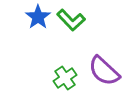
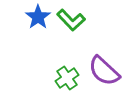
green cross: moved 2 px right
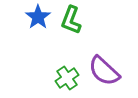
green L-shape: rotated 64 degrees clockwise
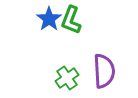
blue star: moved 11 px right, 2 px down
purple semicircle: rotated 136 degrees counterclockwise
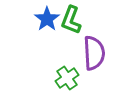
blue star: moved 2 px left
purple semicircle: moved 10 px left, 18 px up
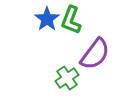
purple semicircle: moved 1 px right, 1 px down; rotated 40 degrees clockwise
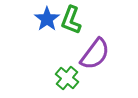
green cross: rotated 15 degrees counterclockwise
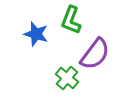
blue star: moved 11 px left, 15 px down; rotated 20 degrees counterclockwise
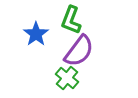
blue star: rotated 20 degrees clockwise
purple semicircle: moved 16 px left, 3 px up
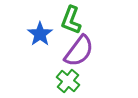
blue star: moved 4 px right
green cross: moved 1 px right, 3 px down
